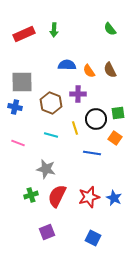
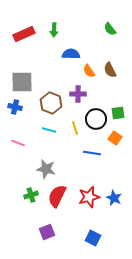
blue semicircle: moved 4 px right, 11 px up
cyan line: moved 2 px left, 5 px up
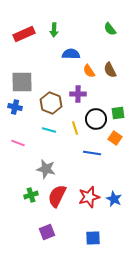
blue star: moved 1 px down
blue square: rotated 28 degrees counterclockwise
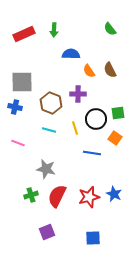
blue star: moved 5 px up
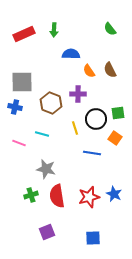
cyan line: moved 7 px left, 4 px down
pink line: moved 1 px right
red semicircle: rotated 35 degrees counterclockwise
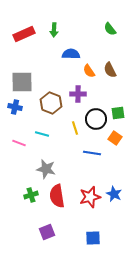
red star: moved 1 px right
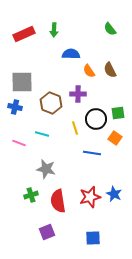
red semicircle: moved 1 px right, 5 px down
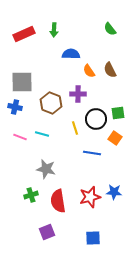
pink line: moved 1 px right, 6 px up
blue star: moved 2 px up; rotated 21 degrees counterclockwise
